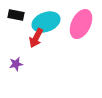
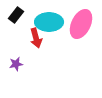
black rectangle: rotated 63 degrees counterclockwise
cyan ellipse: moved 3 px right; rotated 20 degrees clockwise
red arrow: rotated 42 degrees counterclockwise
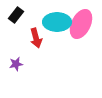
cyan ellipse: moved 8 px right
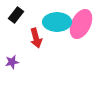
purple star: moved 4 px left, 2 px up
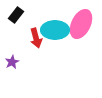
cyan ellipse: moved 2 px left, 8 px down
purple star: rotated 16 degrees counterclockwise
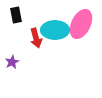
black rectangle: rotated 49 degrees counterclockwise
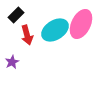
black rectangle: rotated 56 degrees clockwise
cyan ellipse: rotated 32 degrees counterclockwise
red arrow: moved 9 px left, 3 px up
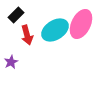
purple star: moved 1 px left
